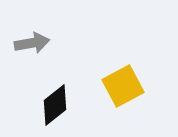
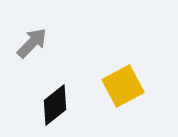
gray arrow: rotated 36 degrees counterclockwise
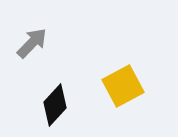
black diamond: rotated 9 degrees counterclockwise
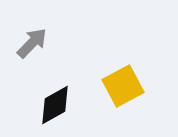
black diamond: rotated 18 degrees clockwise
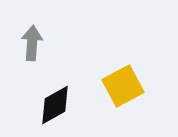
gray arrow: rotated 40 degrees counterclockwise
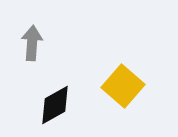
yellow square: rotated 21 degrees counterclockwise
